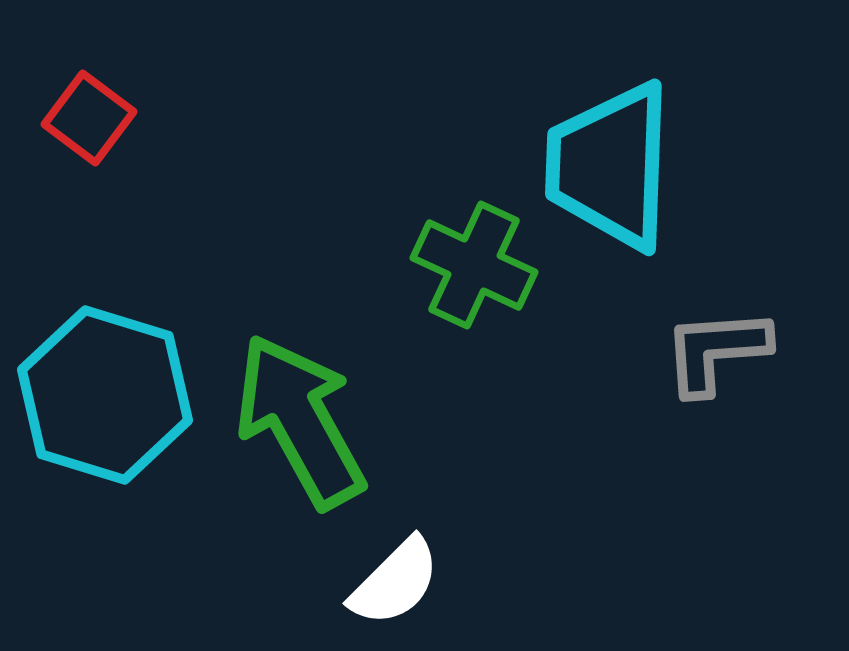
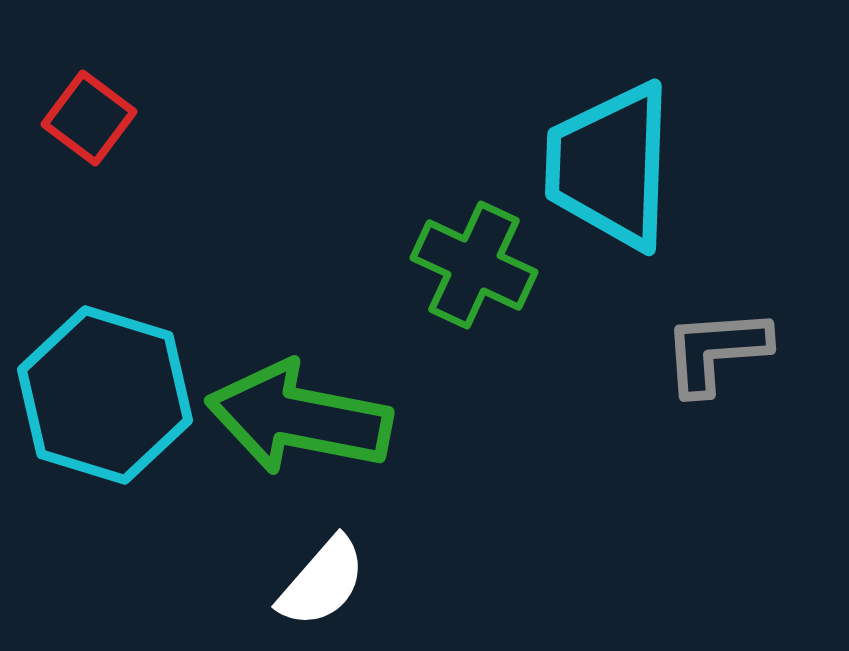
green arrow: moved 1 px left, 3 px up; rotated 50 degrees counterclockwise
white semicircle: moved 73 px left; rotated 4 degrees counterclockwise
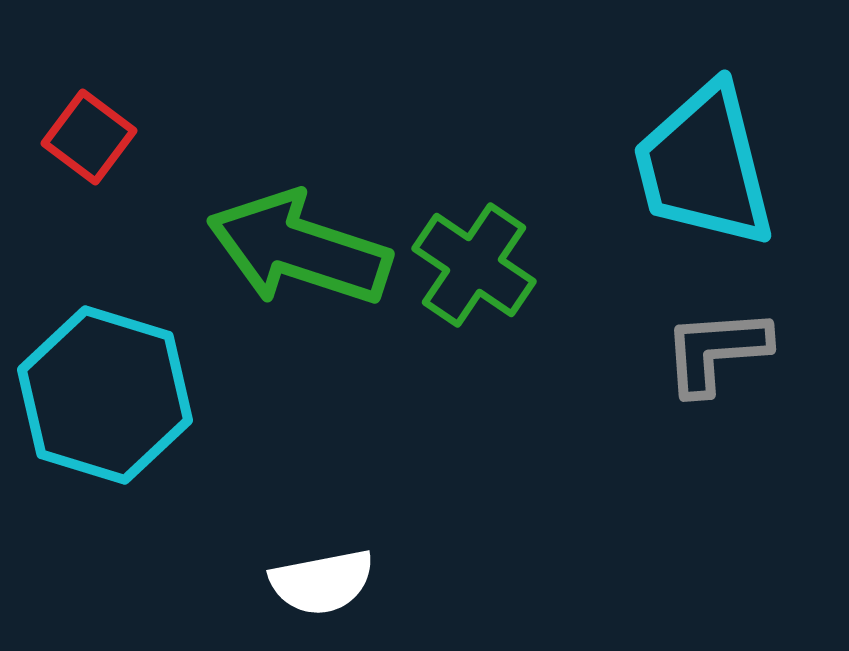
red square: moved 19 px down
cyan trapezoid: moved 94 px right; rotated 16 degrees counterclockwise
green cross: rotated 9 degrees clockwise
green arrow: moved 169 px up; rotated 7 degrees clockwise
white semicircle: rotated 38 degrees clockwise
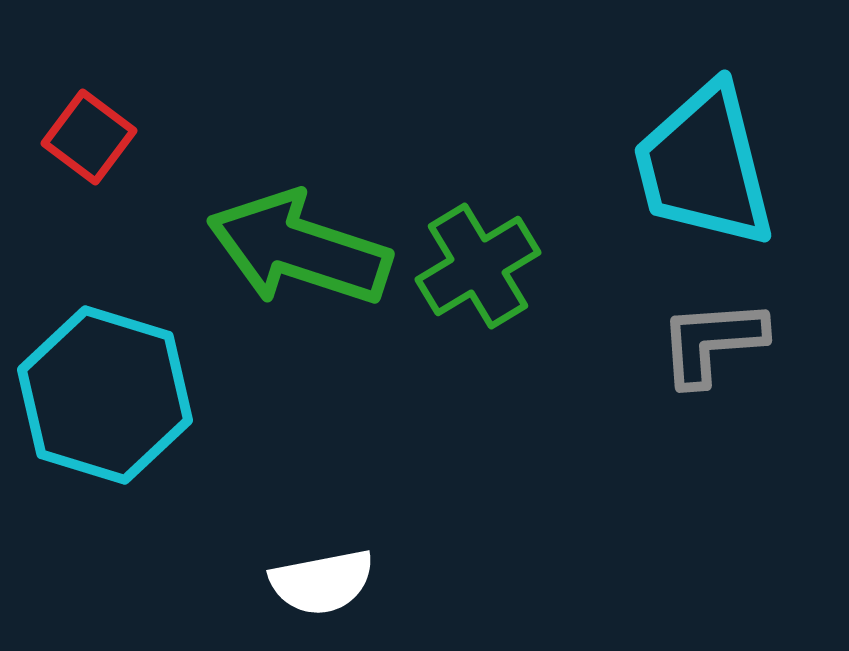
green cross: moved 4 px right, 1 px down; rotated 25 degrees clockwise
gray L-shape: moved 4 px left, 9 px up
